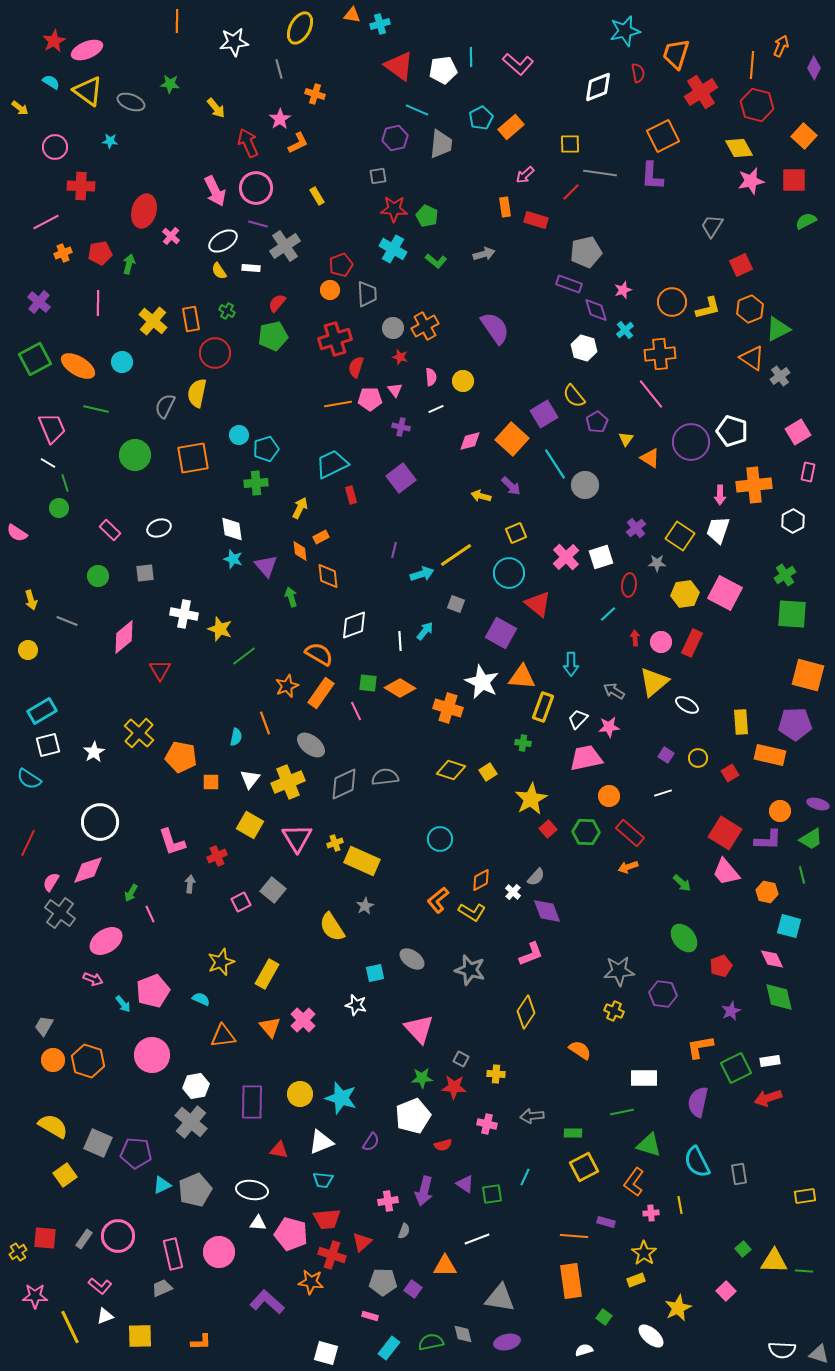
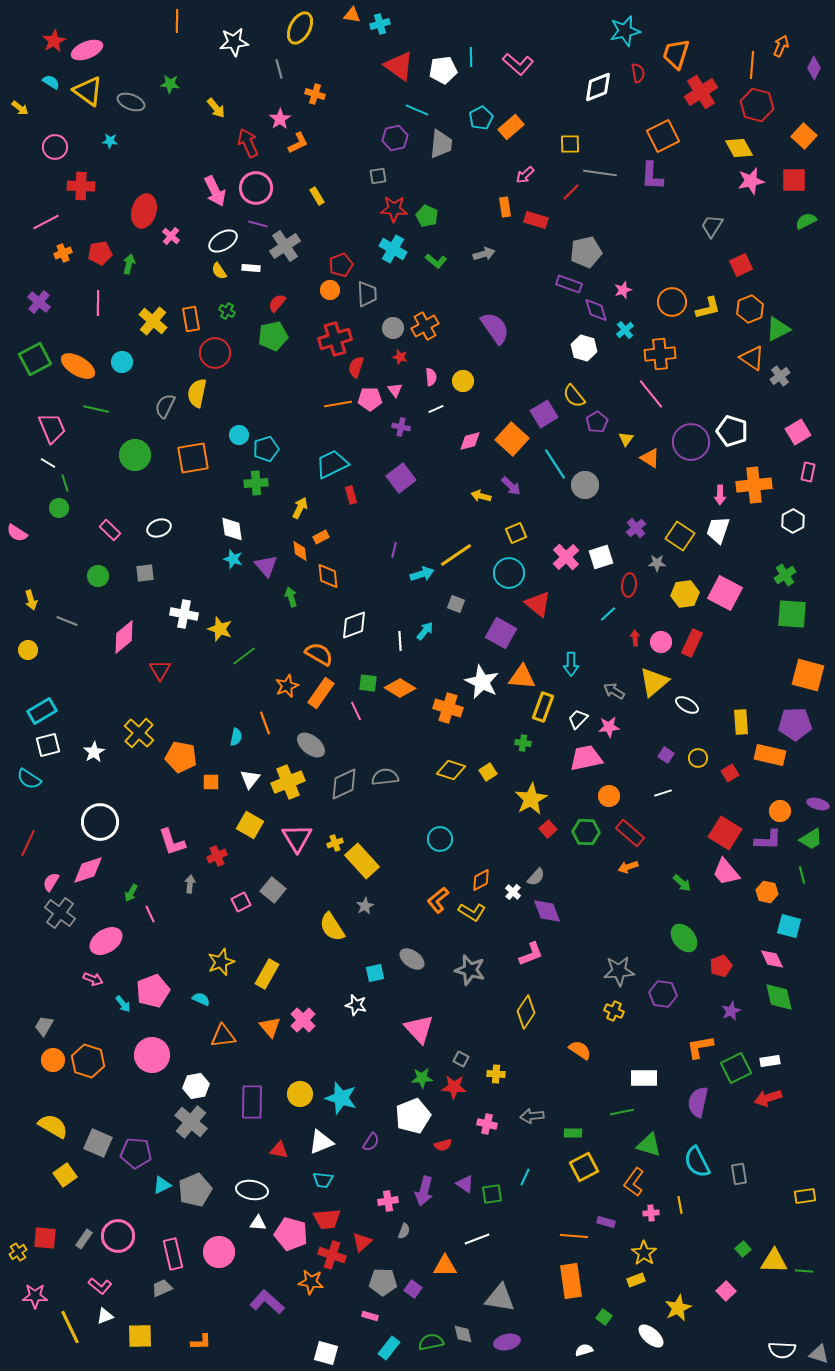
yellow rectangle at (362, 861): rotated 24 degrees clockwise
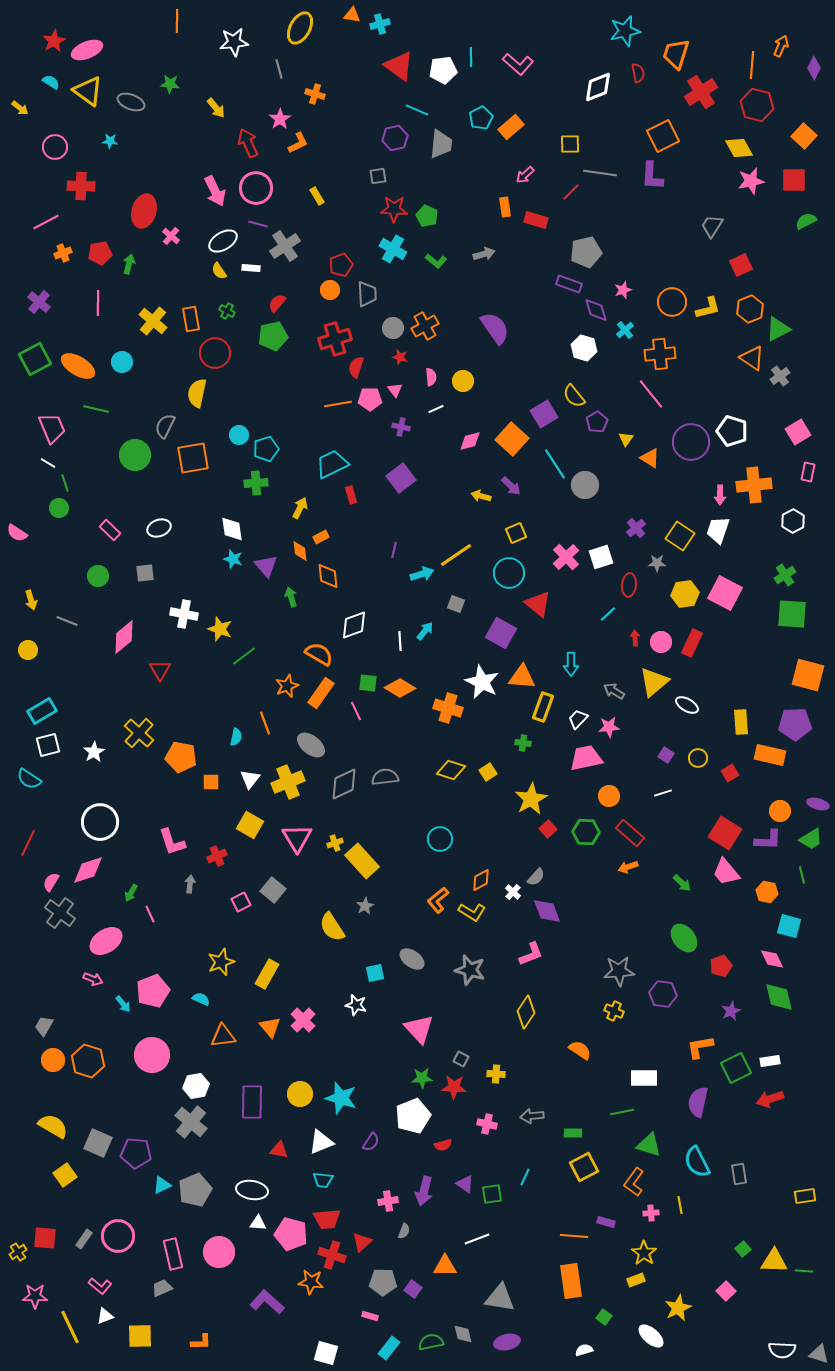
gray semicircle at (165, 406): moved 20 px down
red arrow at (768, 1098): moved 2 px right, 1 px down
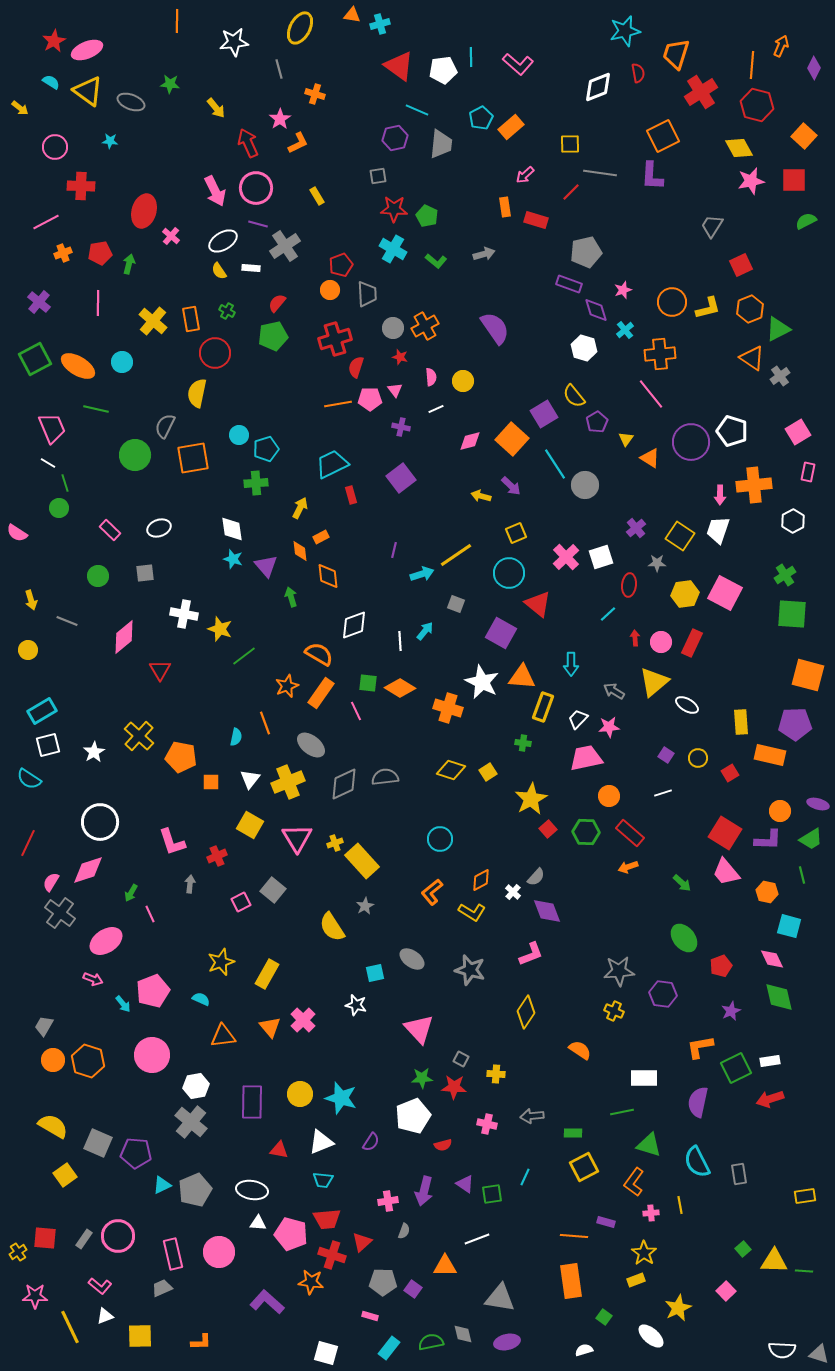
yellow cross at (139, 733): moved 3 px down
orange L-shape at (438, 900): moved 6 px left, 8 px up
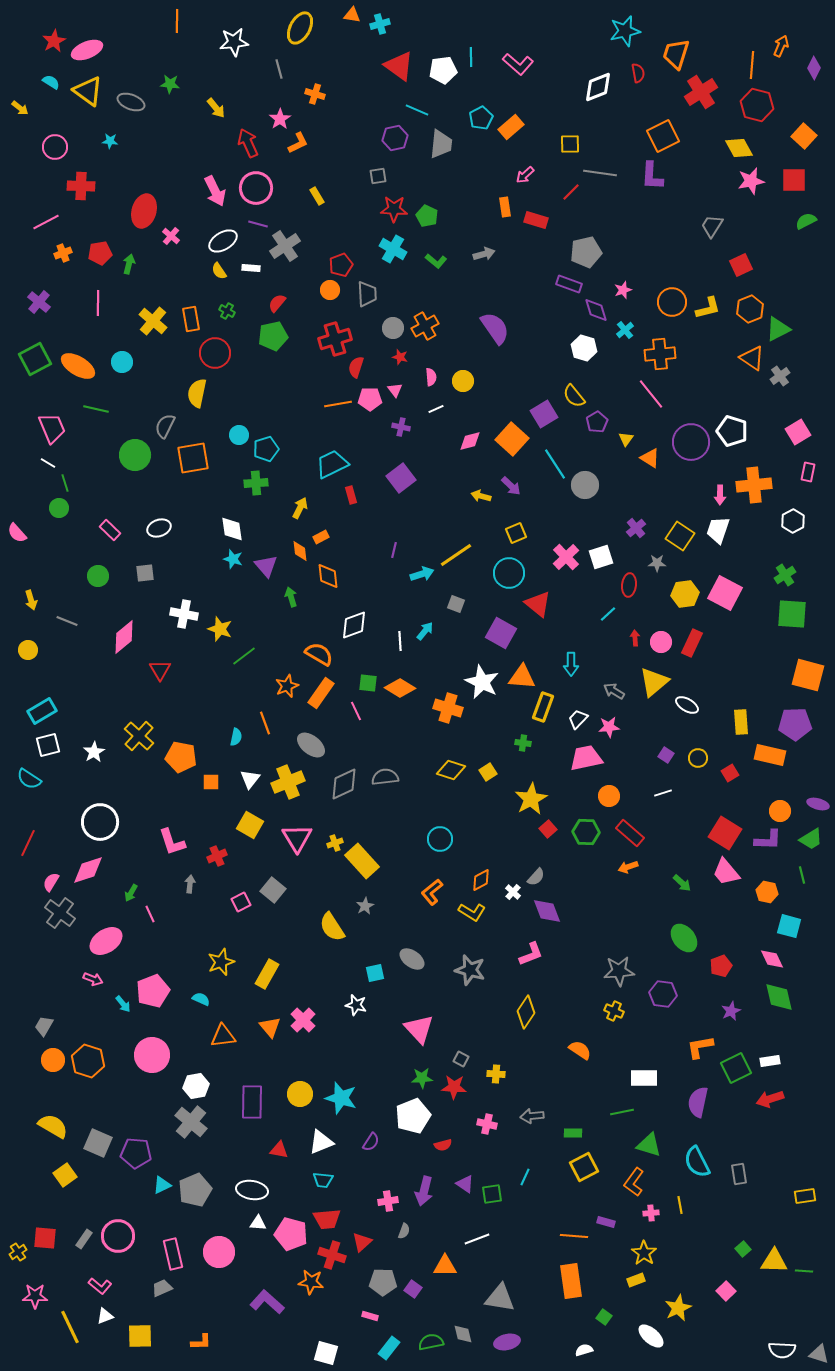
pink semicircle at (17, 533): rotated 15 degrees clockwise
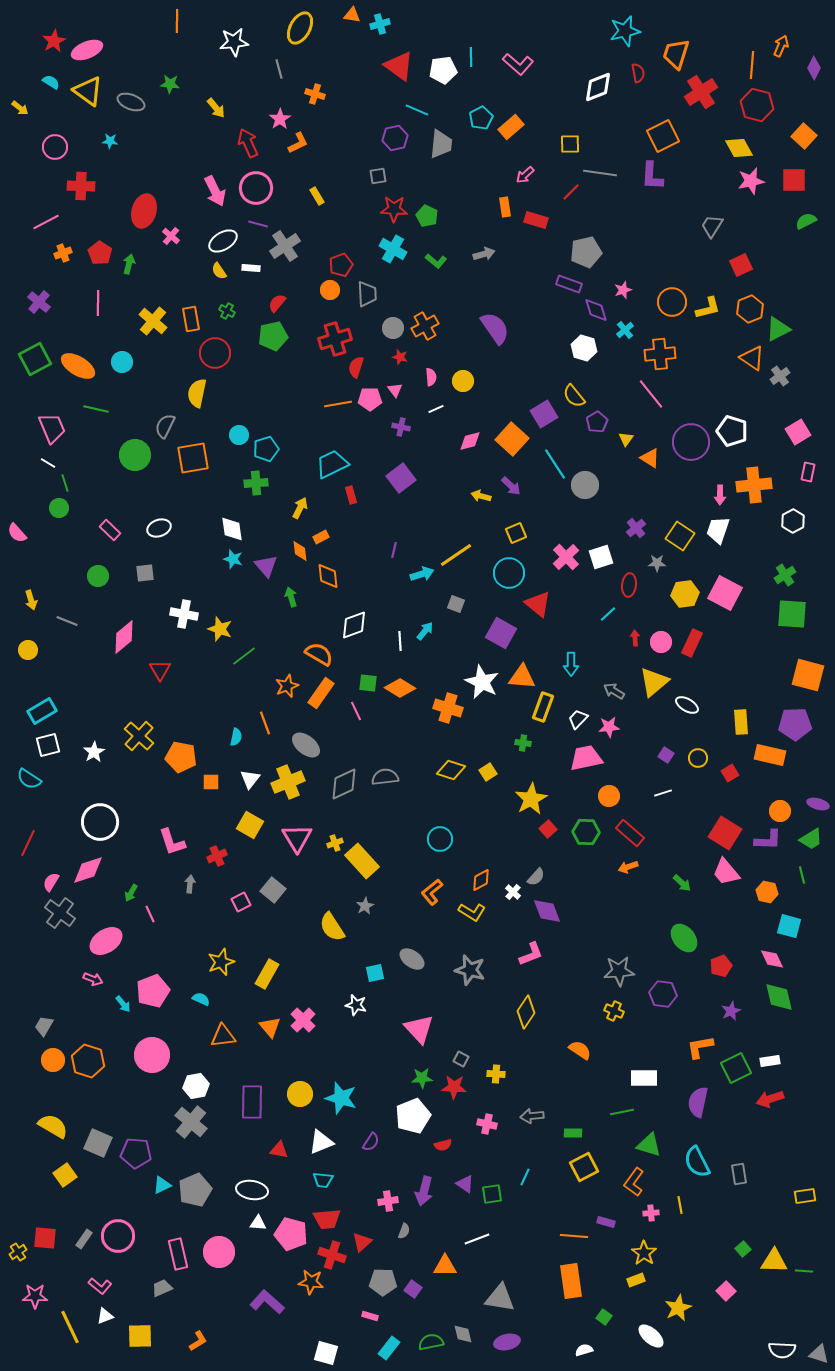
red pentagon at (100, 253): rotated 30 degrees counterclockwise
gray ellipse at (311, 745): moved 5 px left
pink rectangle at (173, 1254): moved 5 px right
orange L-shape at (201, 1342): moved 3 px left, 1 px up; rotated 30 degrees counterclockwise
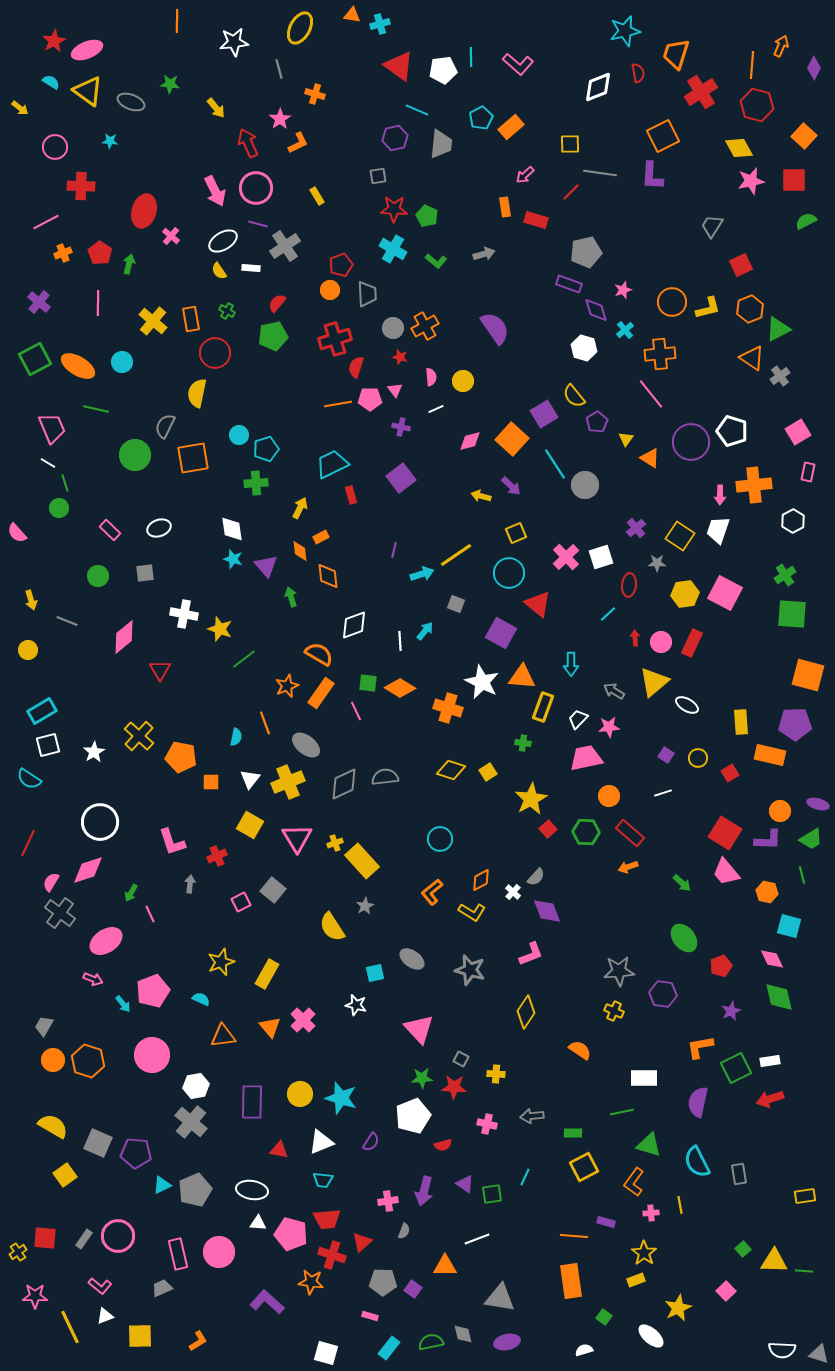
green line at (244, 656): moved 3 px down
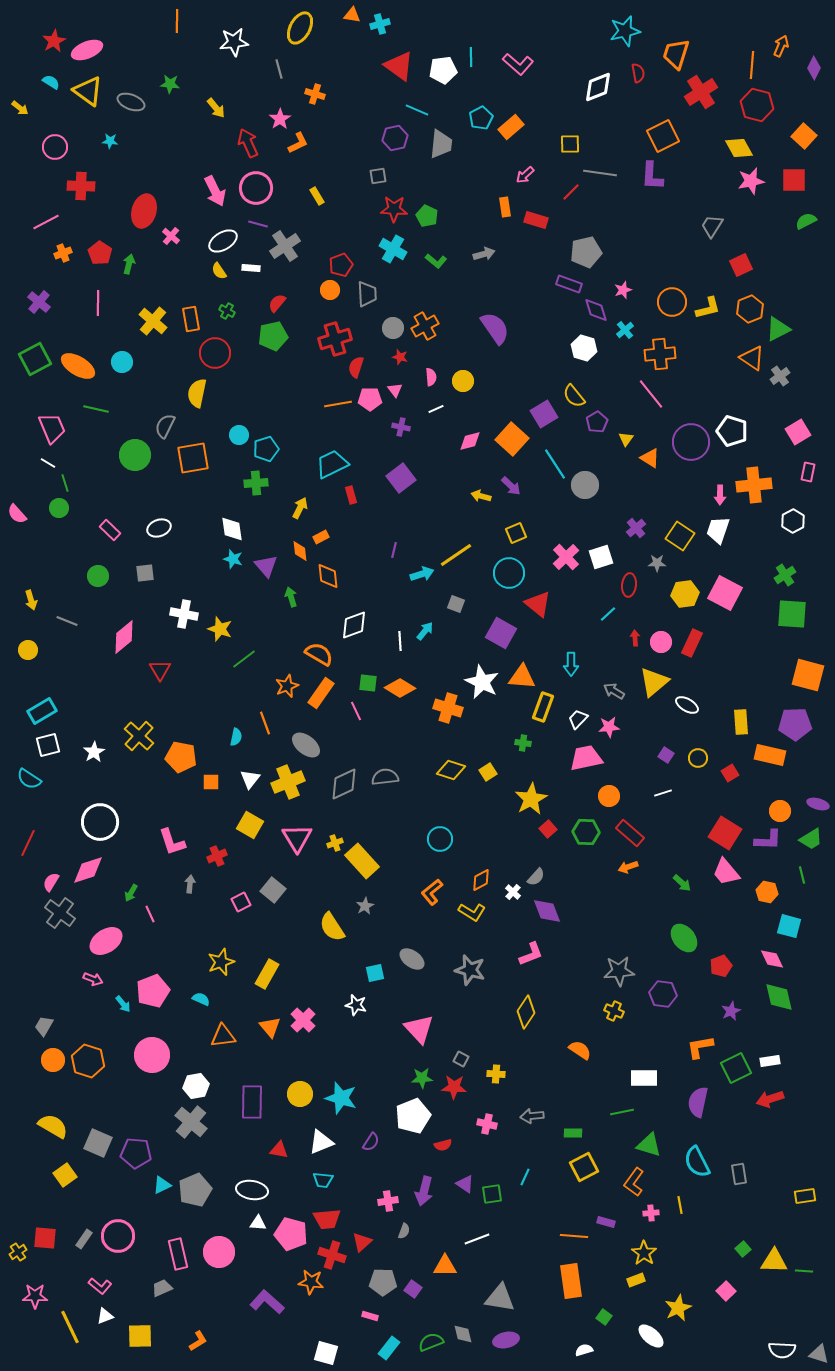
pink semicircle at (17, 533): moved 19 px up
green semicircle at (431, 1342): rotated 10 degrees counterclockwise
purple ellipse at (507, 1342): moved 1 px left, 2 px up
